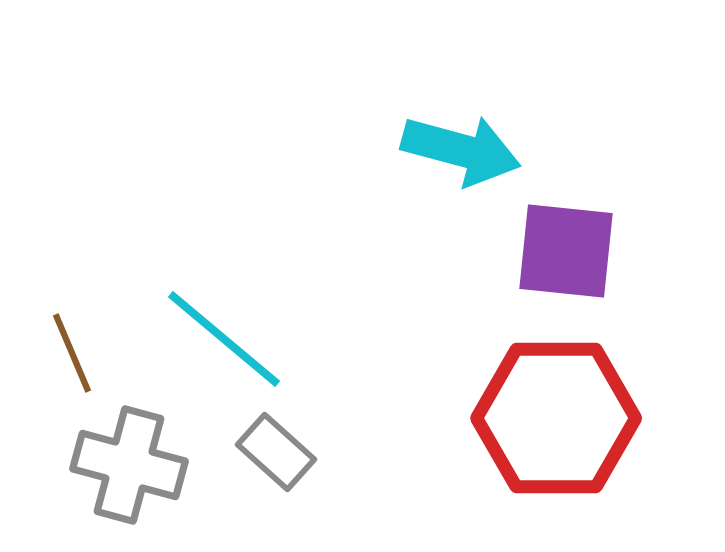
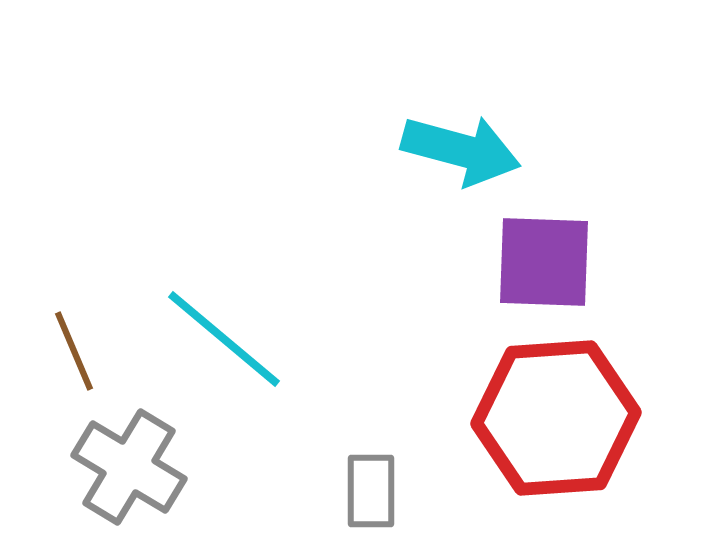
purple square: moved 22 px left, 11 px down; rotated 4 degrees counterclockwise
brown line: moved 2 px right, 2 px up
red hexagon: rotated 4 degrees counterclockwise
gray rectangle: moved 95 px right, 39 px down; rotated 48 degrees clockwise
gray cross: moved 2 px down; rotated 16 degrees clockwise
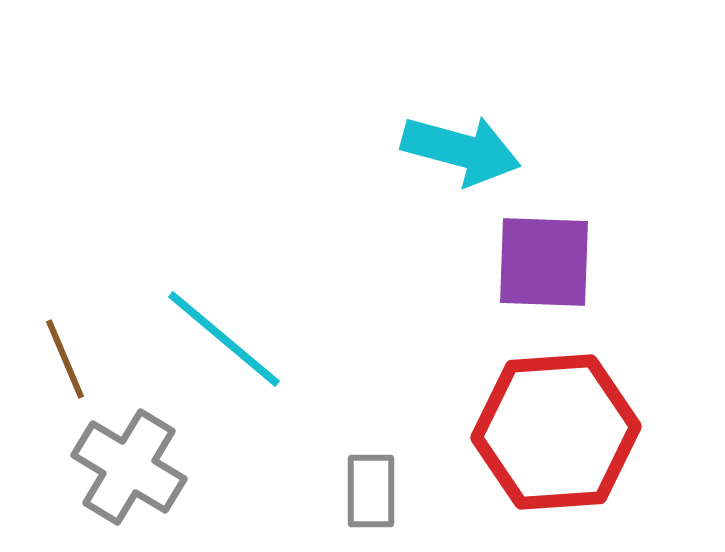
brown line: moved 9 px left, 8 px down
red hexagon: moved 14 px down
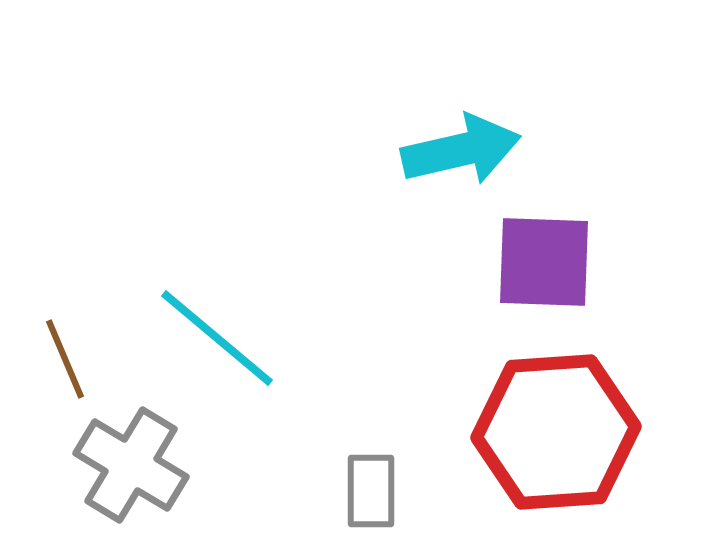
cyan arrow: rotated 28 degrees counterclockwise
cyan line: moved 7 px left, 1 px up
gray cross: moved 2 px right, 2 px up
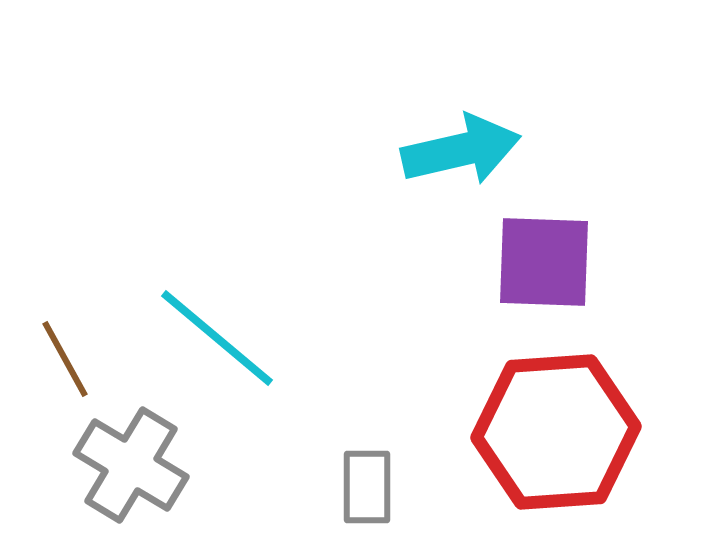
brown line: rotated 6 degrees counterclockwise
gray rectangle: moved 4 px left, 4 px up
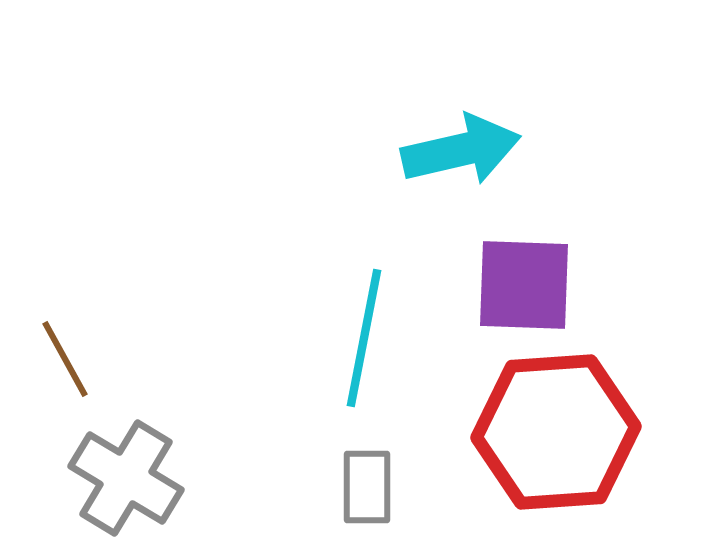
purple square: moved 20 px left, 23 px down
cyan line: moved 147 px right; rotated 61 degrees clockwise
gray cross: moved 5 px left, 13 px down
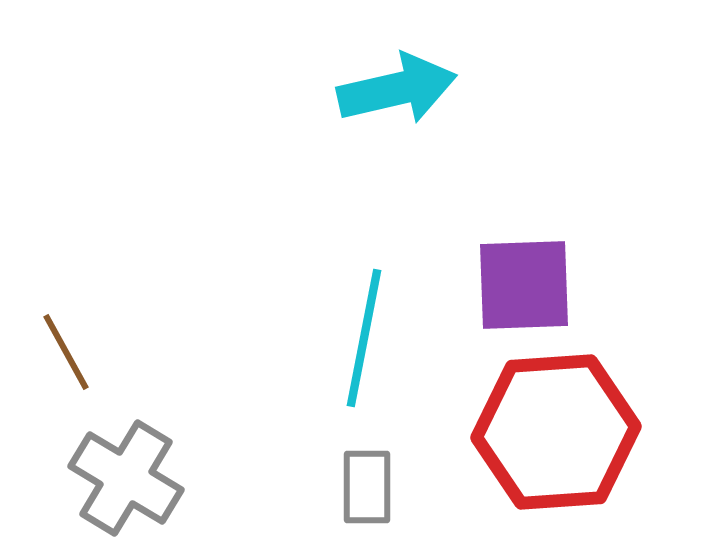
cyan arrow: moved 64 px left, 61 px up
purple square: rotated 4 degrees counterclockwise
brown line: moved 1 px right, 7 px up
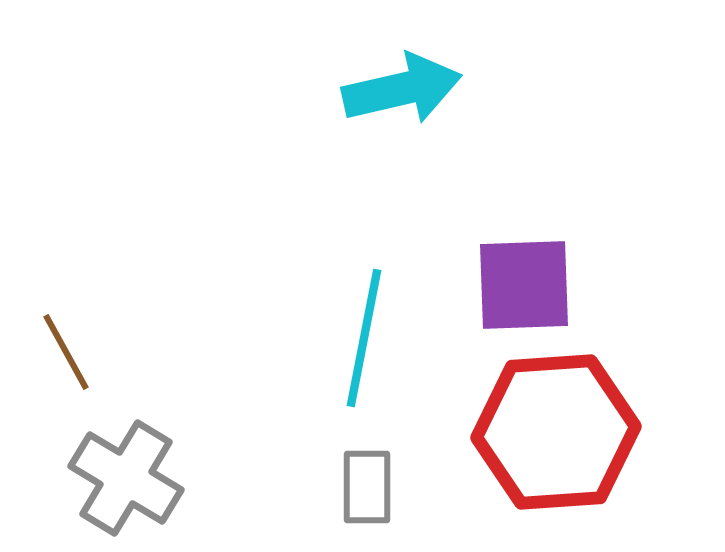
cyan arrow: moved 5 px right
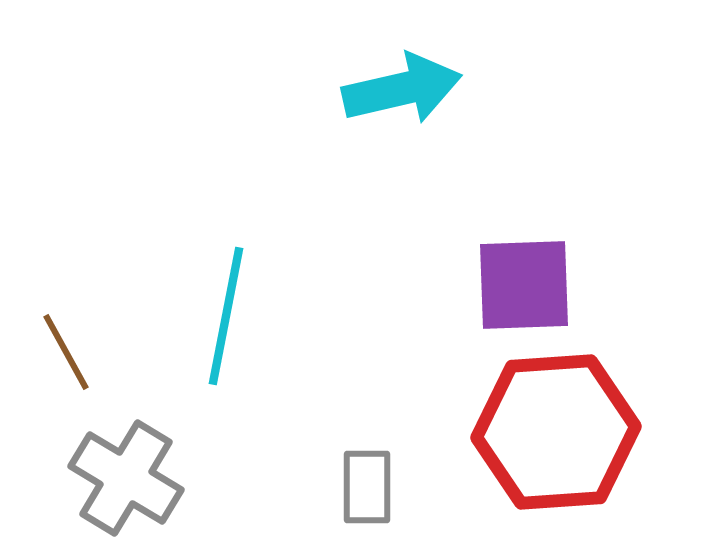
cyan line: moved 138 px left, 22 px up
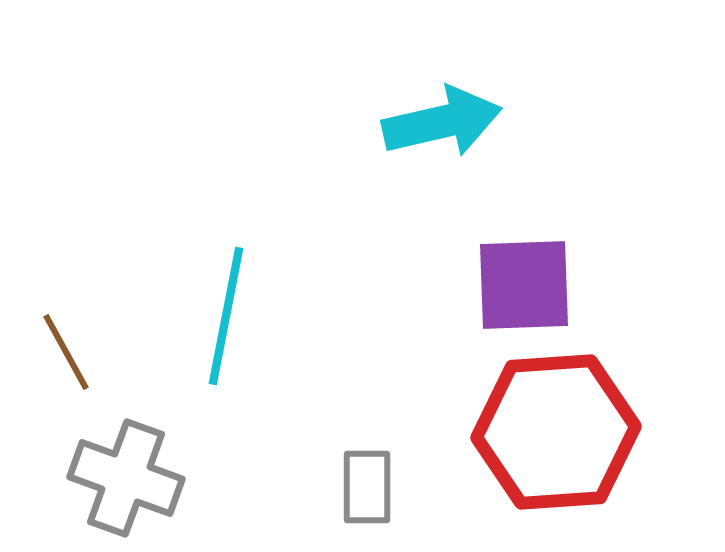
cyan arrow: moved 40 px right, 33 px down
gray cross: rotated 11 degrees counterclockwise
